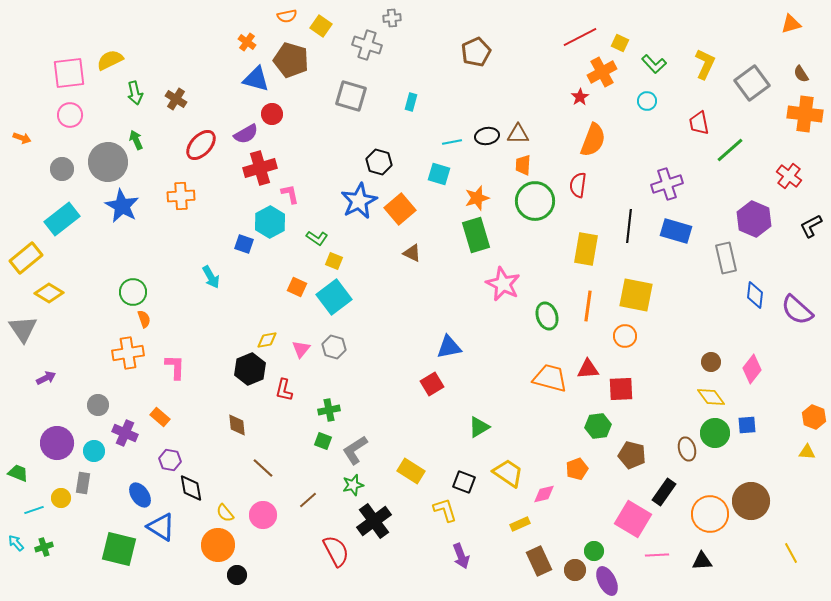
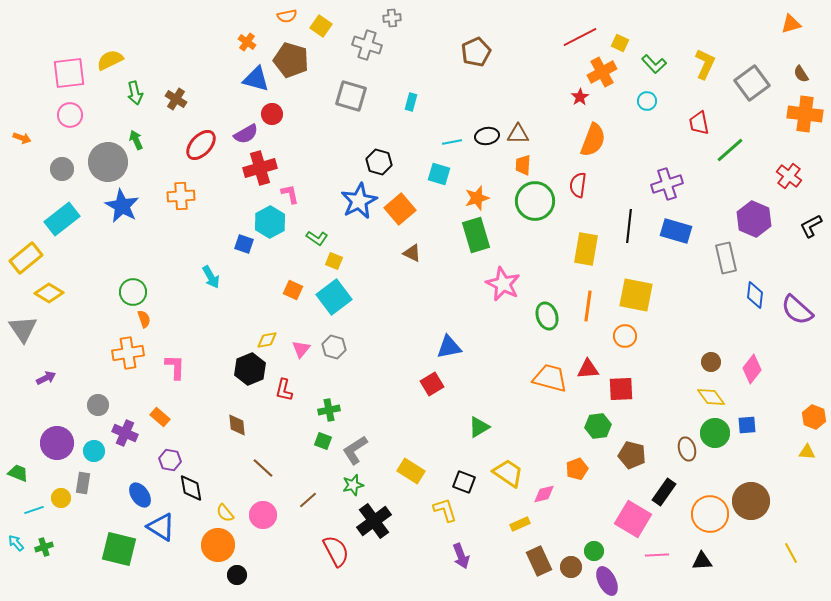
orange square at (297, 287): moved 4 px left, 3 px down
brown circle at (575, 570): moved 4 px left, 3 px up
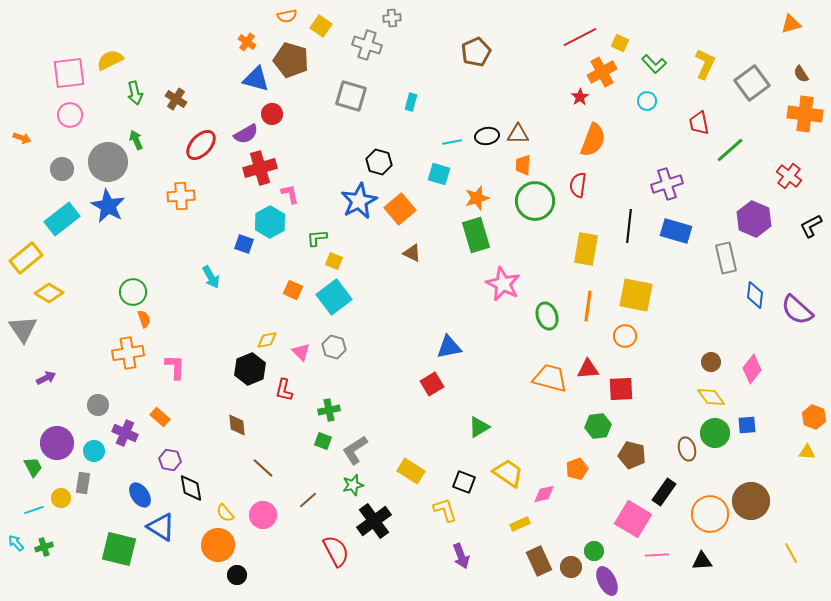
blue star at (122, 206): moved 14 px left
green L-shape at (317, 238): rotated 140 degrees clockwise
pink triangle at (301, 349): moved 3 px down; rotated 24 degrees counterclockwise
green trapezoid at (18, 473): moved 15 px right, 6 px up; rotated 40 degrees clockwise
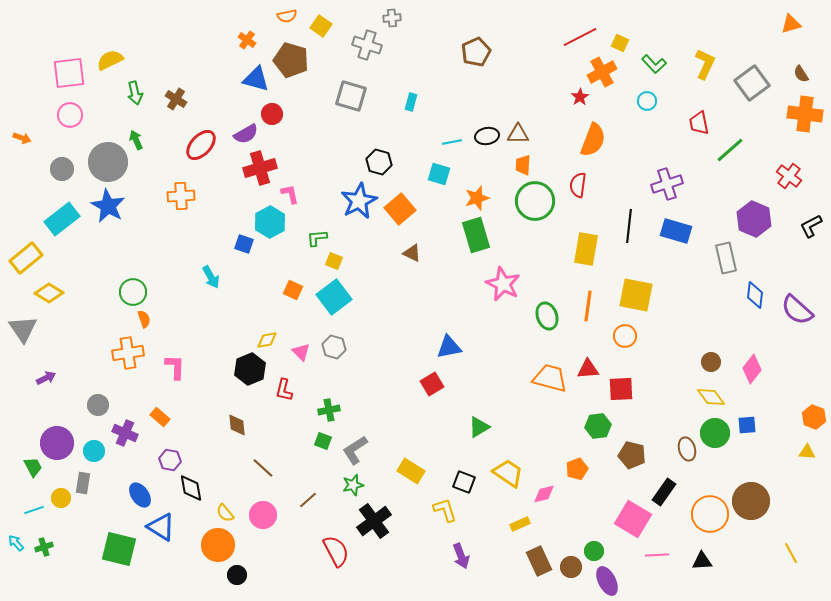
orange cross at (247, 42): moved 2 px up
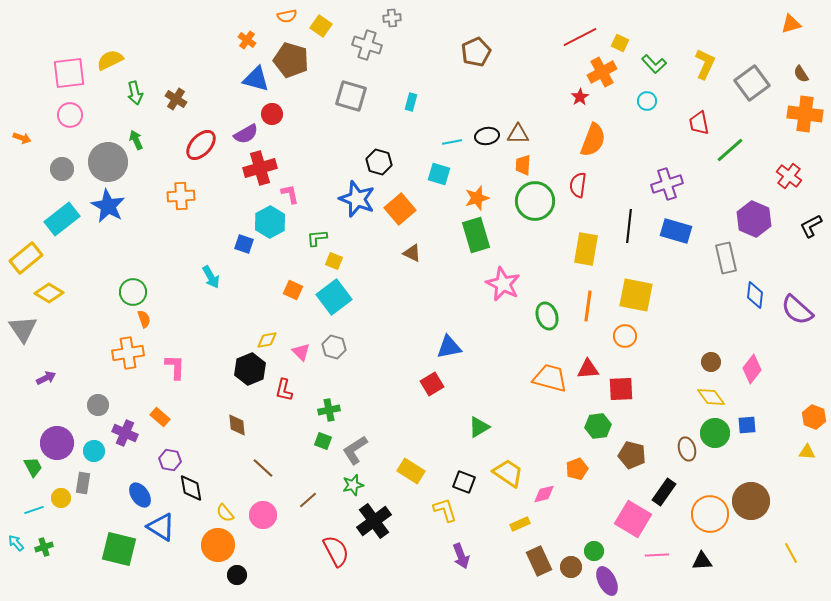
blue star at (359, 201): moved 2 px left, 2 px up; rotated 24 degrees counterclockwise
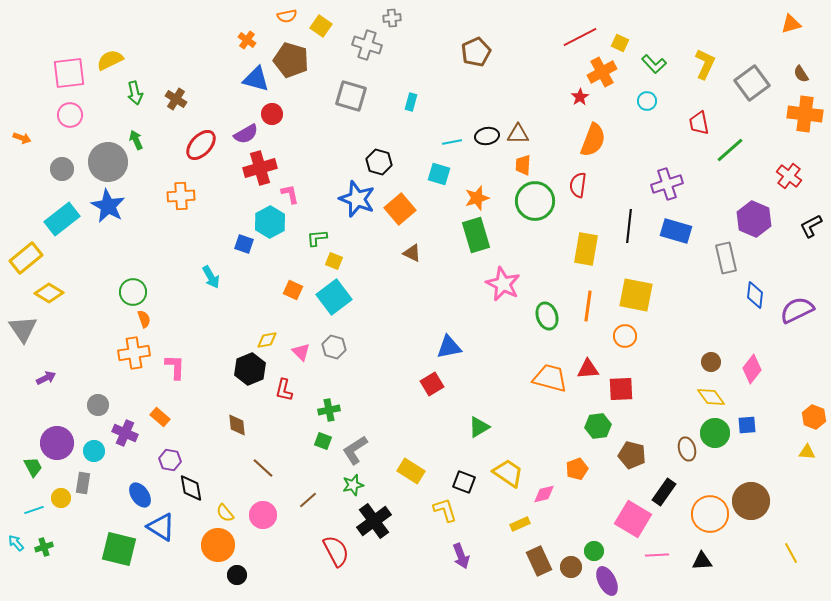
purple semicircle at (797, 310): rotated 112 degrees clockwise
orange cross at (128, 353): moved 6 px right
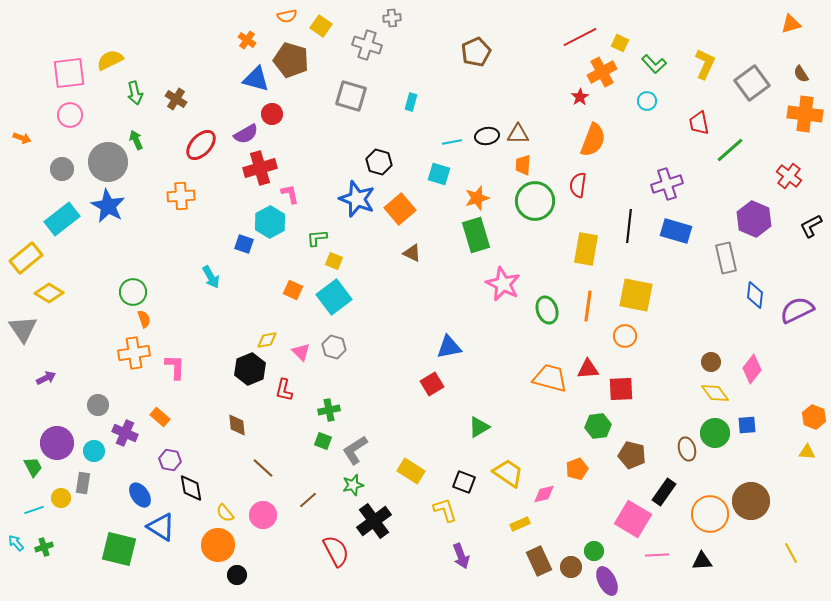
green ellipse at (547, 316): moved 6 px up
yellow diamond at (711, 397): moved 4 px right, 4 px up
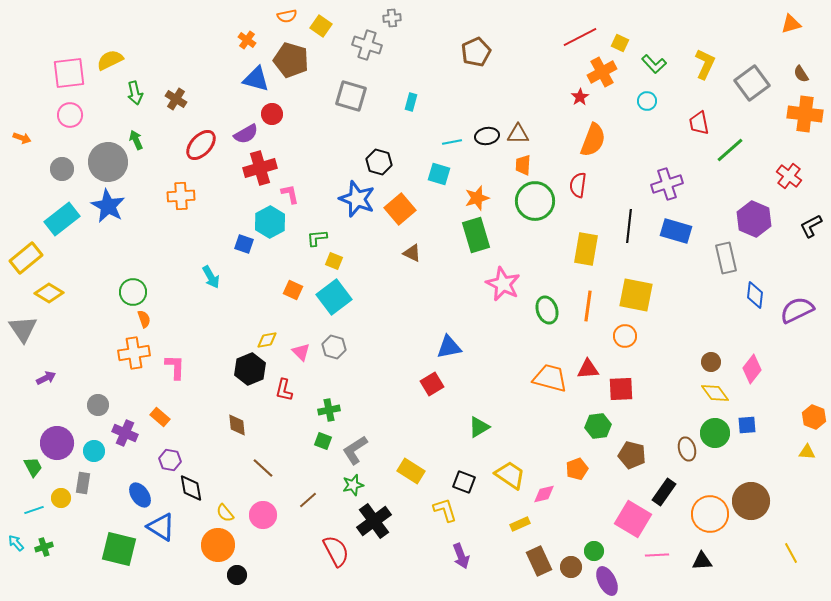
yellow trapezoid at (508, 473): moved 2 px right, 2 px down
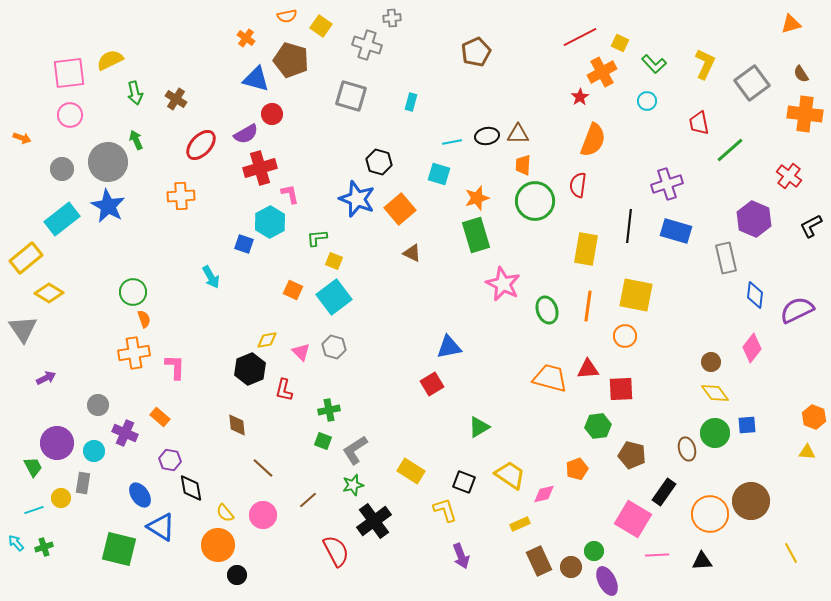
orange cross at (247, 40): moved 1 px left, 2 px up
pink diamond at (752, 369): moved 21 px up
